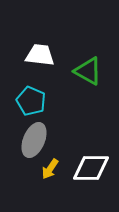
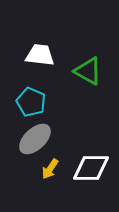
cyan pentagon: moved 1 px down
gray ellipse: moved 1 px right, 1 px up; rotated 24 degrees clockwise
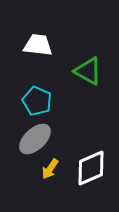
white trapezoid: moved 2 px left, 10 px up
cyan pentagon: moved 6 px right, 1 px up
white diamond: rotated 24 degrees counterclockwise
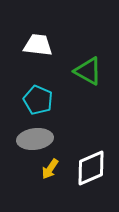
cyan pentagon: moved 1 px right, 1 px up
gray ellipse: rotated 36 degrees clockwise
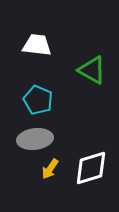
white trapezoid: moved 1 px left
green triangle: moved 4 px right, 1 px up
white diamond: rotated 6 degrees clockwise
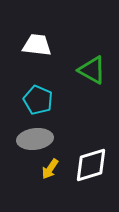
white diamond: moved 3 px up
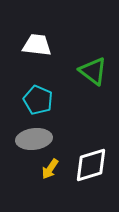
green triangle: moved 1 px right, 1 px down; rotated 8 degrees clockwise
gray ellipse: moved 1 px left
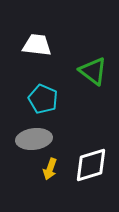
cyan pentagon: moved 5 px right, 1 px up
yellow arrow: rotated 15 degrees counterclockwise
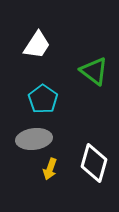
white trapezoid: rotated 116 degrees clockwise
green triangle: moved 1 px right
cyan pentagon: rotated 12 degrees clockwise
white diamond: moved 3 px right, 2 px up; rotated 57 degrees counterclockwise
